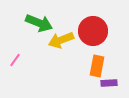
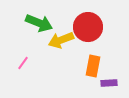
red circle: moved 5 px left, 4 px up
pink line: moved 8 px right, 3 px down
orange rectangle: moved 4 px left
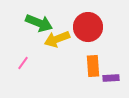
yellow arrow: moved 4 px left, 1 px up
orange rectangle: rotated 15 degrees counterclockwise
purple rectangle: moved 2 px right, 5 px up
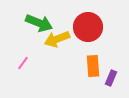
purple rectangle: rotated 63 degrees counterclockwise
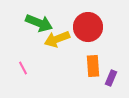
pink line: moved 5 px down; rotated 64 degrees counterclockwise
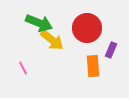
red circle: moved 1 px left, 1 px down
yellow arrow: moved 5 px left, 1 px down; rotated 120 degrees counterclockwise
purple rectangle: moved 28 px up
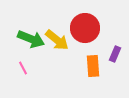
green arrow: moved 8 px left, 16 px down
red circle: moved 2 px left
yellow arrow: moved 5 px right
purple rectangle: moved 4 px right, 4 px down
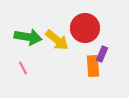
green arrow: moved 3 px left, 2 px up; rotated 12 degrees counterclockwise
purple rectangle: moved 13 px left
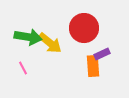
red circle: moved 1 px left
yellow arrow: moved 7 px left, 3 px down
purple rectangle: rotated 42 degrees clockwise
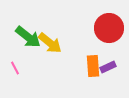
red circle: moved 25 px right
green arrow: rotated 28 degrees clockwise
purple rectangle: moved 6 px right, 13 px down
pink line: moved 8 px left
